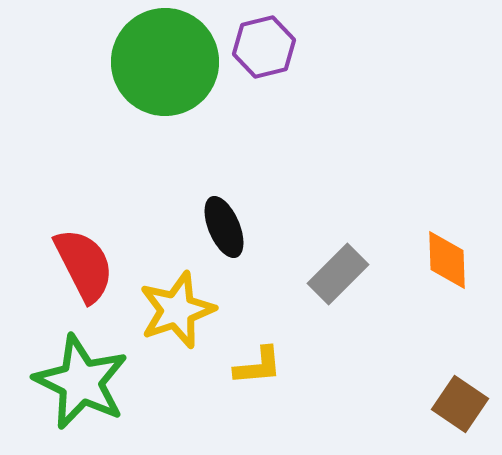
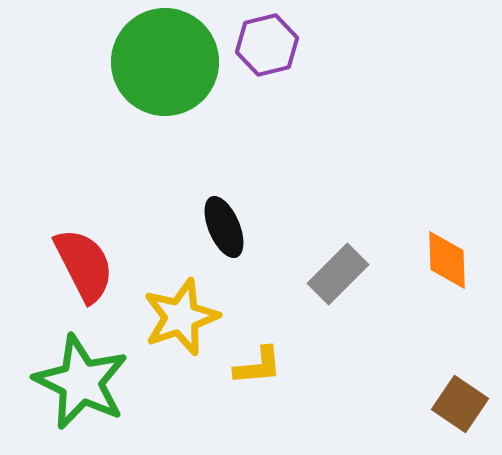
purple hexagon: moved 3 px right, 2 px up
yellow star: moved 4 px right, 7 px down
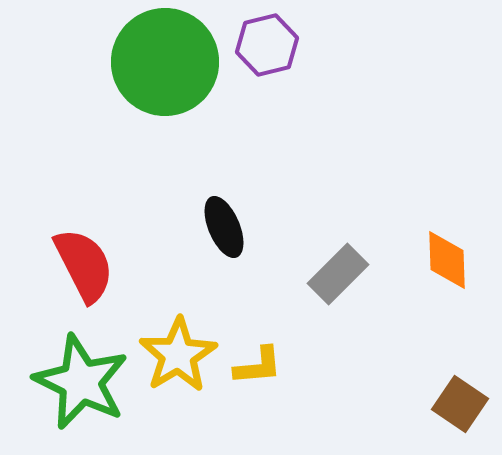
yellow star: moved 3 px left, 38 px down; rotated 12 degrees counterclockwise
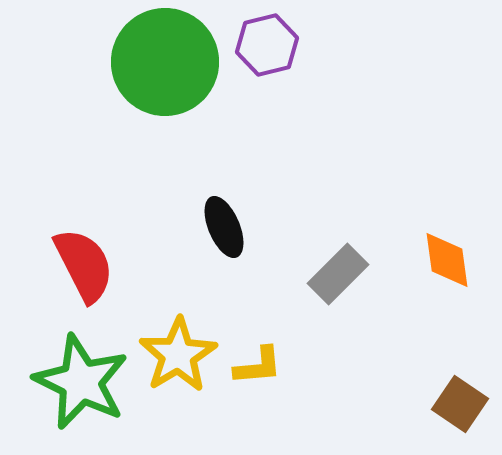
orange diamond: rotated 6 degrees counterclockwise
